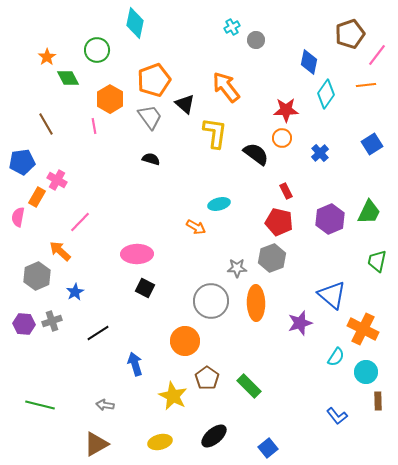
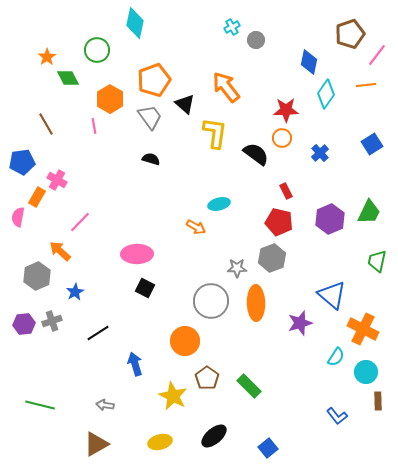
purple hexagon at (24, 324): rotated 10 degrees counterclockwise
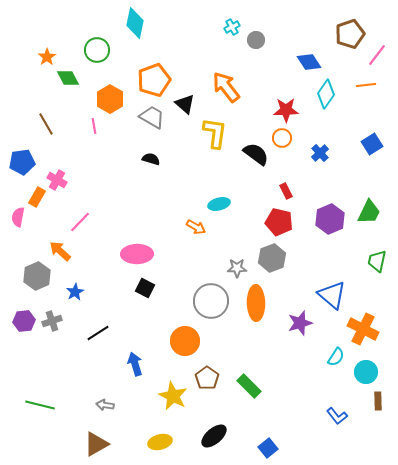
blue diamond at (309, 62): rotated 45 degrees counterclockwise
gray trapezoid at (150, 117): moved 2 px right; rotated 24 degrees counterclockwise
purple hexagon at (24, 324): moved 3 px up
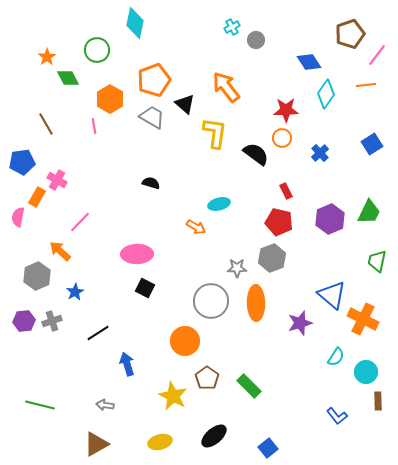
black semicircle at (151, 159): moved 24 px down
orange cross at (363, 329): moved 10 px up
blue arrow at (135, 364): moved 8 px left
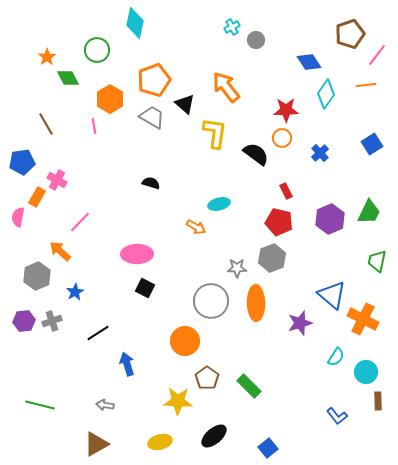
yellow star at (173, 396): moved 5 px right, 5 px down; rotated 24 degrees counterclockwise
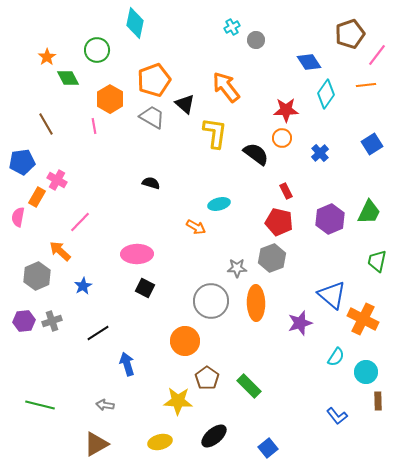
blue star at (75, 292): moved 8 px right, 6 px up
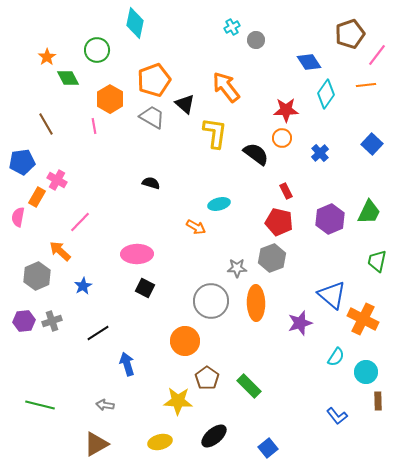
blue square at (372, 144): rotated 15 degrees counterclockwise
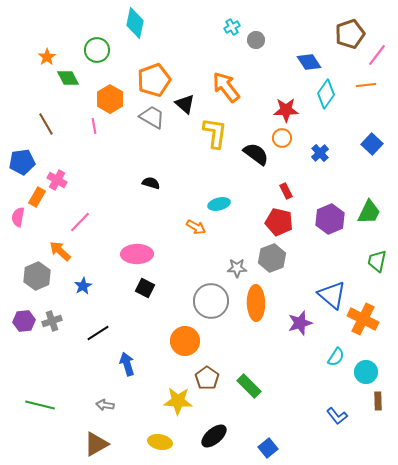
yellow ellipse at (160, 442): rotated 25 degrees clockwise
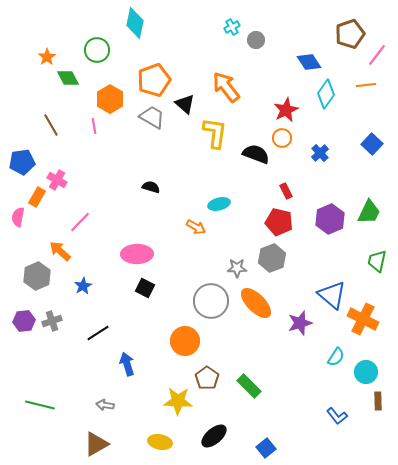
red star at (286, 110): rotated 25 degrees counterclockwise
brown line at (46, 124): moved 5 px right, 1 px down
black semicircle at (256, 154): rotated 16 degrees counterclockwise
black semicircle at (151, 183): moved 4 px down
orange ellipse at (256, 303): rotated 44 degrees counterclockwise
blue square at (268, 448): moved 2 px left
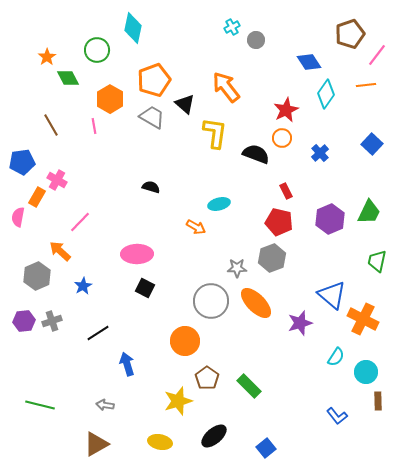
cyan diamond at (135, 23): moved 2 px left, 5 px down
yellow star at (178, 401): rotated 20 degrees counterclockwise
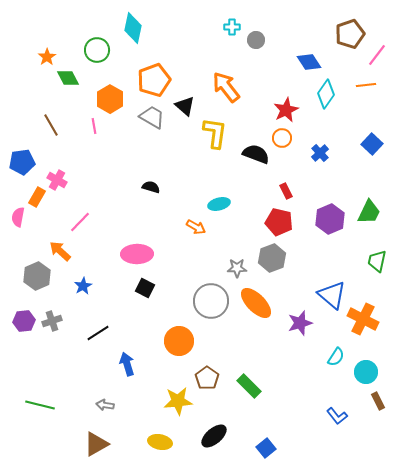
cyan cross at (232, 27): rotated 28 degrees clockwise
black triangle at (185, 104): moved 2 px down
orange circle at (185, 341): moved 6 px left
yellow star at (178, 401): rotated 12 degrees clockwise
brown rectangle at (378, 401): rotated 24 degrees counterclockwise
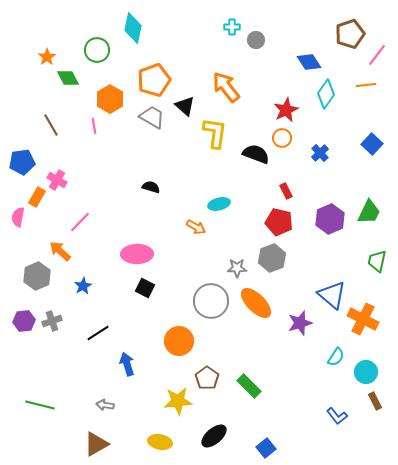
brown rectangle at (378, 401): moved 3 px left
